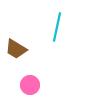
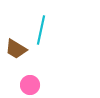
cyan line: moved 16 px left, 3 px down
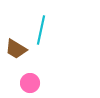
pink circle: moved 2 px up
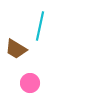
cyan line: moved 1 px left, 4 px up
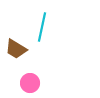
cyan line: moved 2 px right, 1 px down
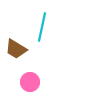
pink circle: moved 1 px up
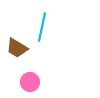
brown trapezoid: moved 1 px right, 1 px up
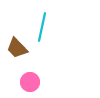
brown trapezoid: rotated 15 degrees clockwise
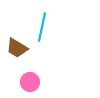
brown trapezoid: rotated 15 degrees counterclockwise
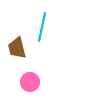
brown trapezoid: rotated 45 degrees clockwise
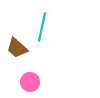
brown trapezoid: rotated 35 degrees counterclockwise
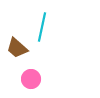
pink circle: moved 1 px right, 3 px up
